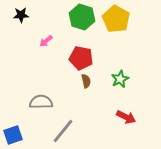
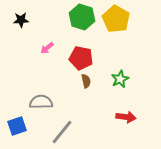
black star: moved 5 px down
pink arrow: moved 1 px right, 7 px down
red arrow: rotated 18 degrees counterclockwise
gray line: moved 1 px left, 1 px down
blue square: moved 4 px right, 9 px up
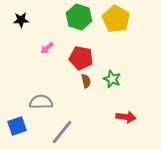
green hexagon: moved 3 px left
green star: moved 8 px left; rotated 24 degrees counterclockwise
